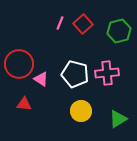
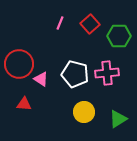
red square: moved 7 px right
green hexagon: moved 5 px down; rotated 15 degrees clockwise
yellow circle: moved 3 px right, 1 px down
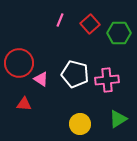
pink line: moved 3 px up
green hexagon: moved 3 px up
red circle: moved 1 px up
pink cross: moved 7 px down
yellow circle: moved 4 px left, 12 px down
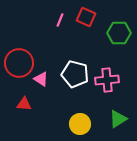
red square: moved 4 px left, 7 px up; rotated 24 degrees counterclockwise
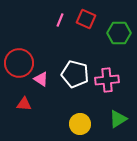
red square: moved 2 px down
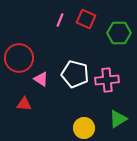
red circle: moved 5 px up
yellow circle: moved 4 px right, 4 px down
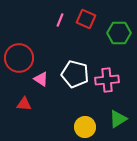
yellow circle: moved 1 px right, 1 px up
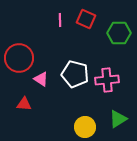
pink line: rotated 24 degrees counterclockwise
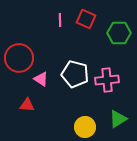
red triangle: moved 3 px right, 1 px down
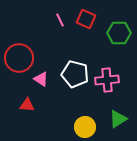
pink line: rotated 24 degrees counterclockwise
